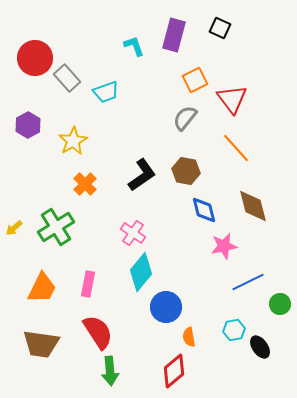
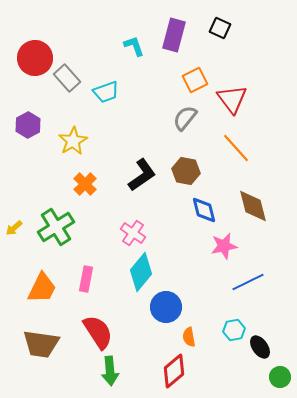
pink rectangle: moved 2 px left, 5 px up
green circle: moved 73 px down
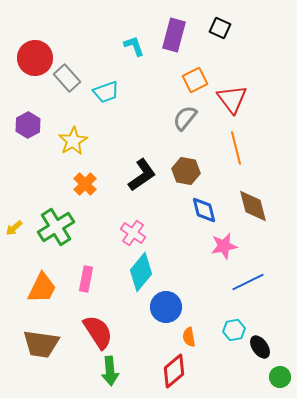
orange line: rotated 28 degrees clockwise
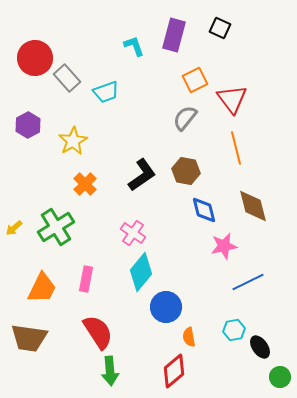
brown trapezoid: moved 12 px left, 6 px up
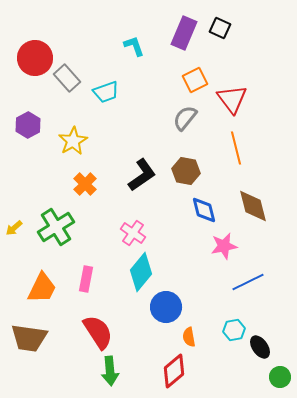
purple rectangle: moved 10 px right, 2 px up; rotated 8 degrees clockwise
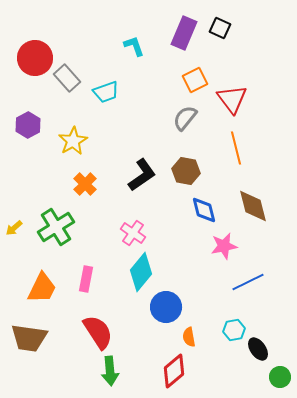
black ellipse: moved 2 px left, 2 px down
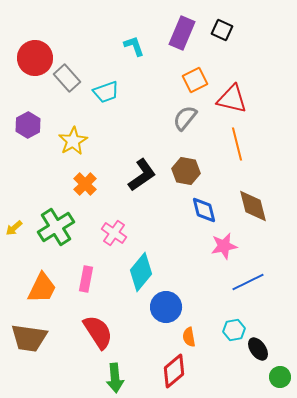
black square: moved 2 px right, 2 px down
purple rectangle: moved 2 px left
red triangle: rotated 40 degrees counterclockwise
orange line: moved 1 px right, 4 px up
pink cross: moved 19 px left
green arrow: moved 5 px right, 7 px down
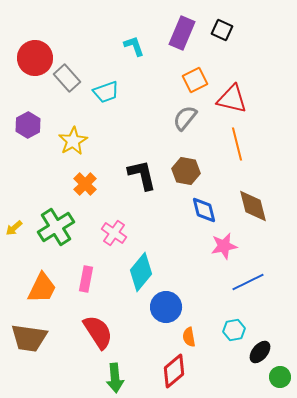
black L-shape: rotated 68 degrees counterclockwise
black ellipse: moved 2 px right, 3 px down; rotated 75 degrees clockwise
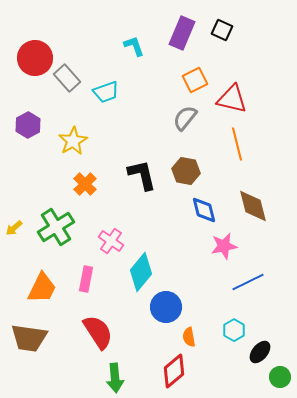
pink cross: moved 3 px left, 8 px down
cyan hexagon: rotated 20 degrees counterclockwise
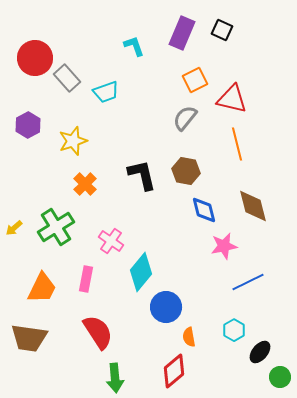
yellow star: rotated 12 degrees clockwise
